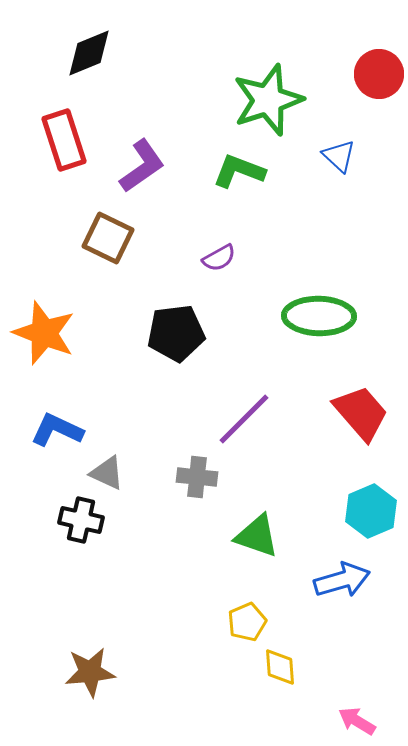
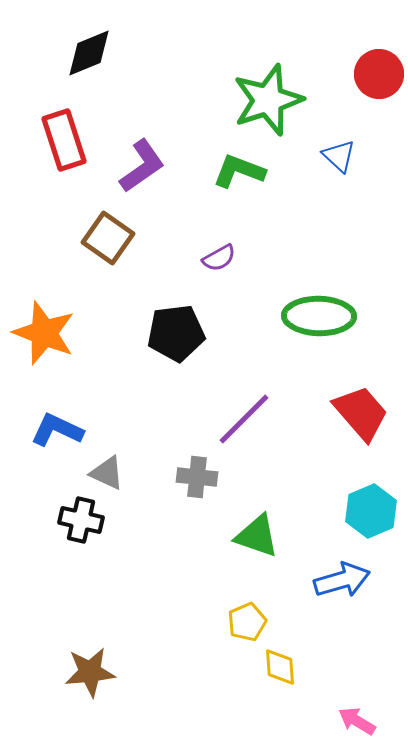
brown square: rotated 9 degrees clockwise
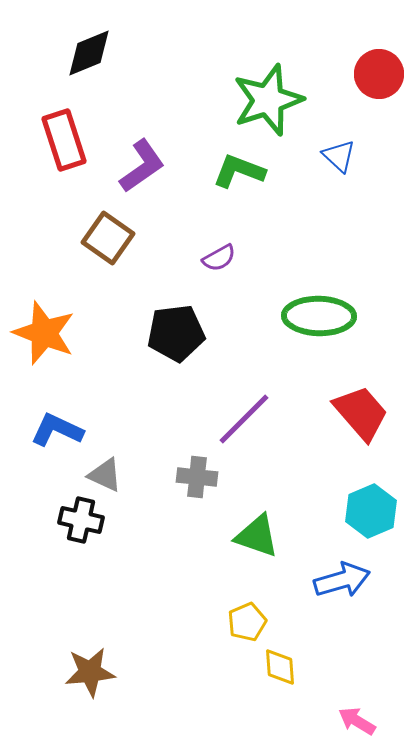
gray triangle: moved 2 px left, 2 px down
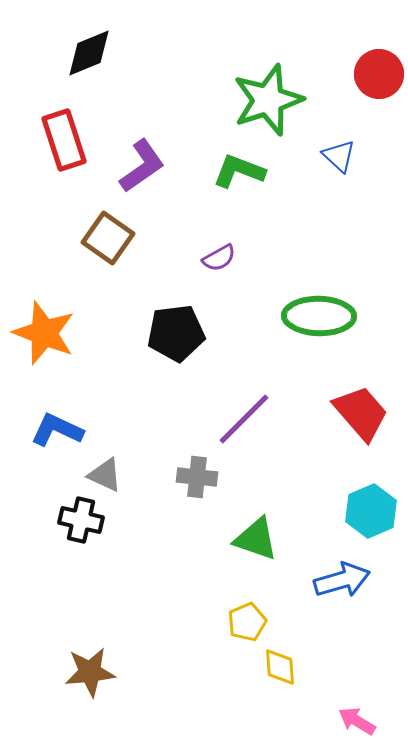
green triangle: moved 1 px left, 3 px down
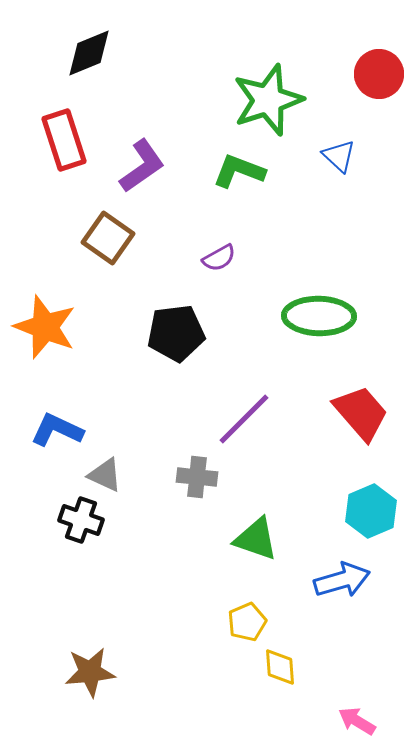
orange star: moved 1 px right, 6 px up
black cross: rotated 6 degrees clockwise
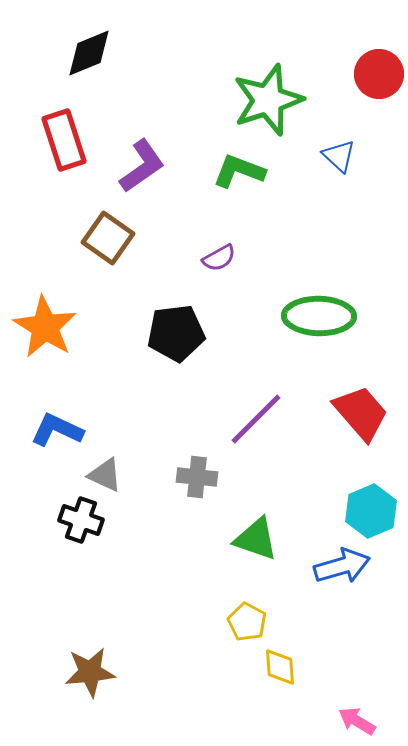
orange star: rotated 10 degrees clockwise
purple line: moved 12 px right
blue arrow: moved 14 px up
yellow pentagon: rotated 21 degrees counterclockwise
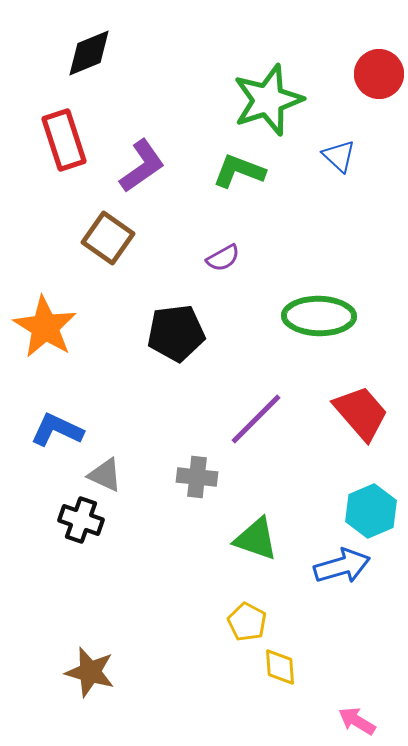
purple semicircle: moved 4 px right
brown star: rotated 21 degrees clockwise
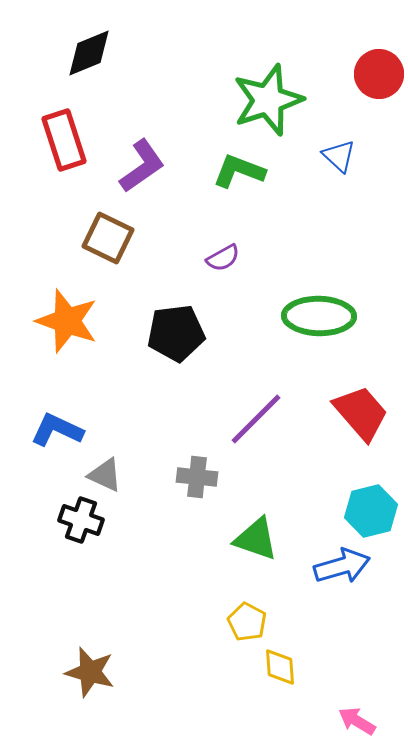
brown square: rotated 9 degrees counterclockwise
orange star: moved 22 px right, 6 px up; rotated 12 degrees counterclockwise
cyan hexagon: rotated 9 degrees clockwise
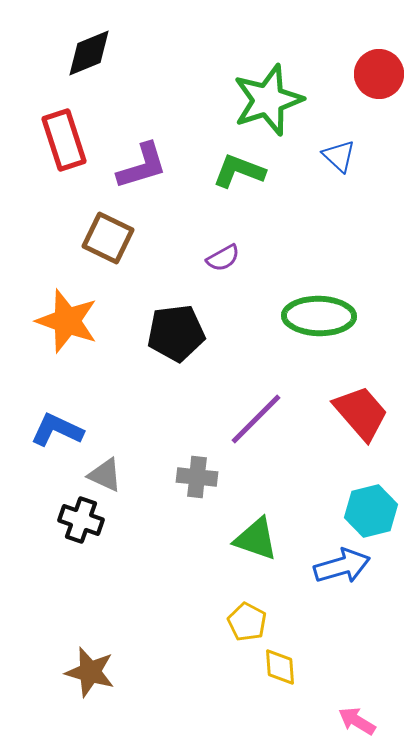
purple L-shape: rotated 18 degrees clockwise
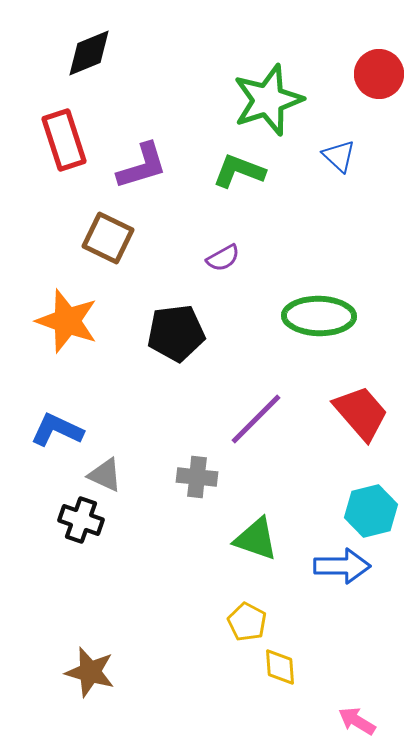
blue arrow: rotated 16 degrees clockwise
